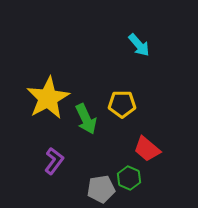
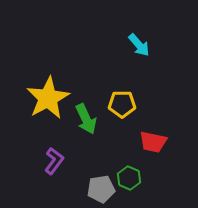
red trapezoid: moved 6 px right, 7 px up; rotated 28 degrees counterclockwise
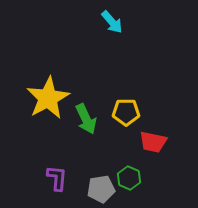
cyan arrow: moved 27 px left, 23 px up
yellow pentagon: moved 4 px right, 8 px down
purple L-shape: moved 3 px right, 17 px down; rotated 32 degrees counterclockwise
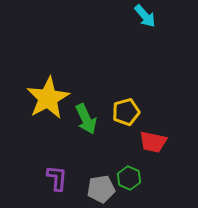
cyan arrow: moved 33 px right, 6 px up
yellow pentagon: rotated 16 degrees counterclockwise
